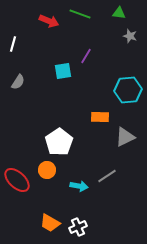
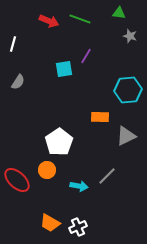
green line: moved 5 px down
cyan square: moved 1 px right, 2 px up
gray triangle: moved 1 px right, 1 px up
gray line: rotated 12 degrees counterclockwise
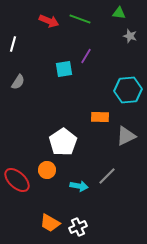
white pentagon: moved 4 px right
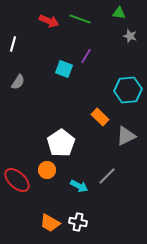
cyan square: rotated 30 degrees clockwise
orange rectangle: rotated 42 degrees clockwise
white pentagon: moved 2 px left, 1 px down
cyan arrow: rotated 18 degrees clockwise
white cross: moved 5 px up; rotated 36 degrees clockwise
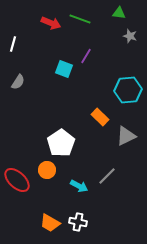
red arrow: moved 2 px right, 2 px down
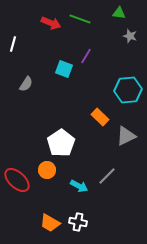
gray semicircle: moved 8 px right, 2 px down
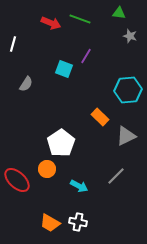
orange circle: moved 1 px up
gray line: moved 9 px right
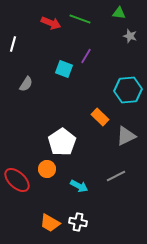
white pentagon: moved 1 px right, 1 px up
gray line: rotated 18 degrees clockwise
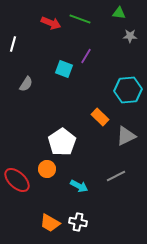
gray star: rotated 16 degrees counterclockwise
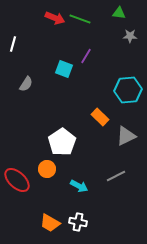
red arrow: moved 4 px right, 5 px up
